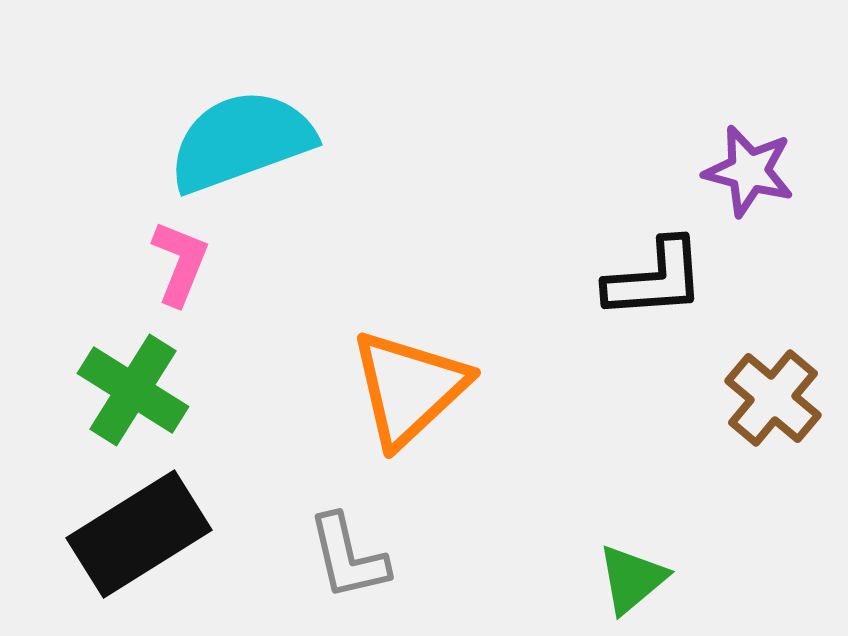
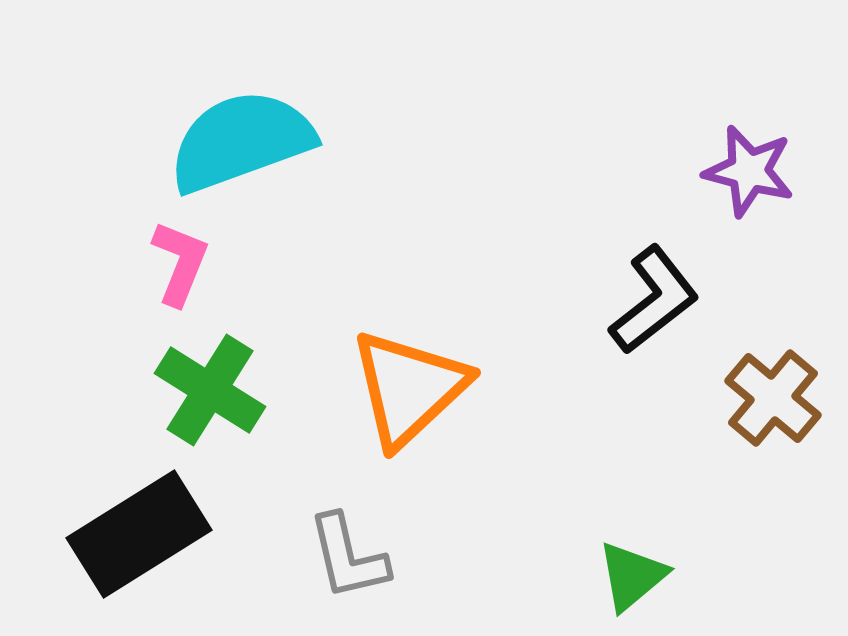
black L-shape: moved 1 px left, 21 px down; rotated 34 degrees counterclockwise
green cross: moved 77 px right
green triangle: moved 3 px up
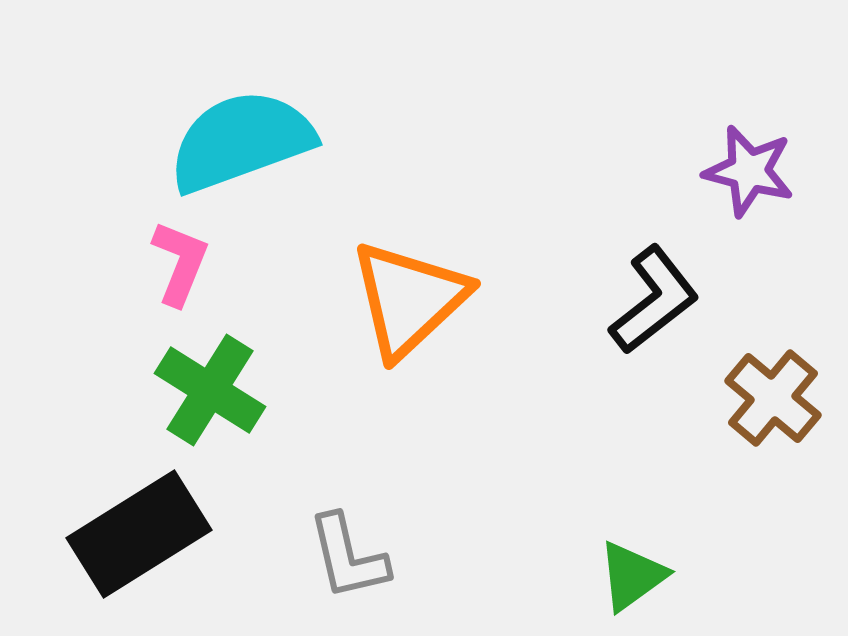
orange triangle: moved 89 px up
green triangle: rotated 4 degrees clockwise
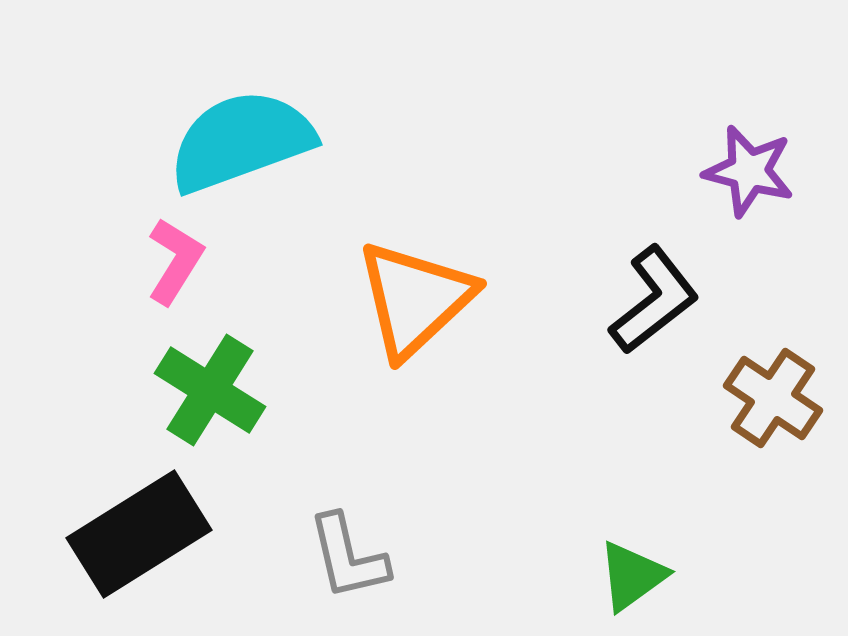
pink L-shape: moved 5 px left, 2 px up; rotated 10 degrees clockwise
orange triangle: moved 6 px right
brown cross: rotated 6 degrees counterclockwise
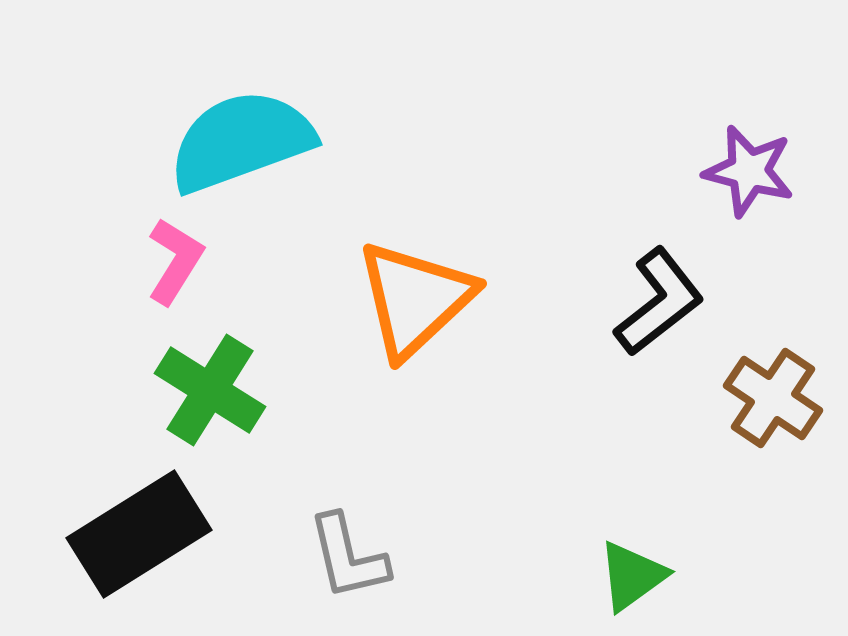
black L-shape: moved 5 px right, 2 px down
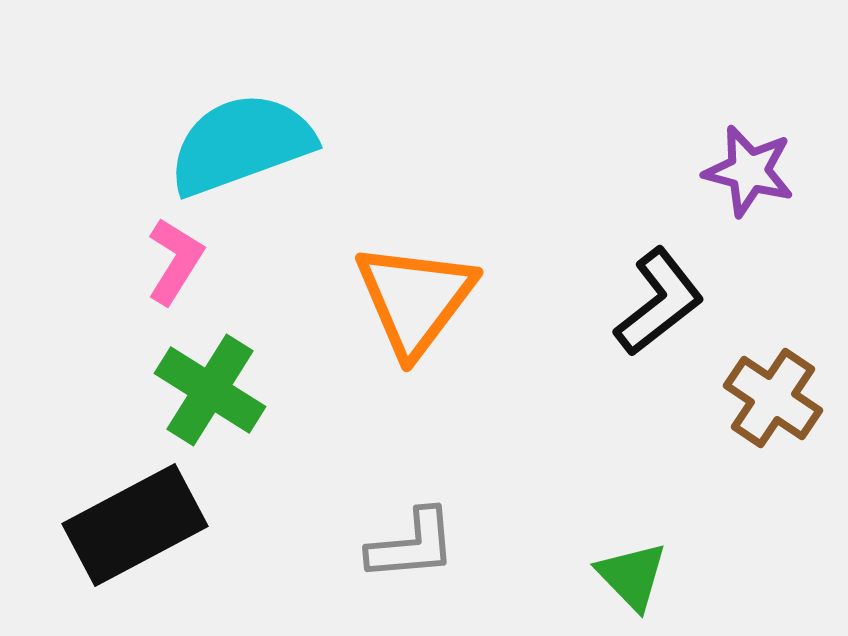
cyan semicircle: moved 3 px down
orange triangle: rotated 10 degrees counterclockwise
black rectangle: moved 4 px left, 9 px up; rotated 4 degrees clockwise
gray L-shape: moved 64 px right, 12 px up; rotated 82 degrees counterclockwise
green triangle: rotated 38 degrees counterclockwise
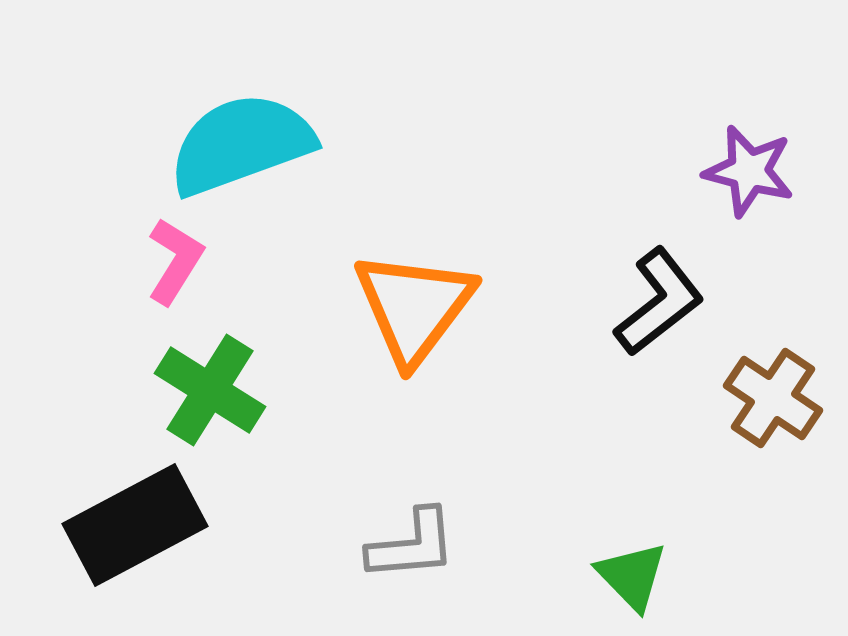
orange triangle: moved 1 px left, 8 px down
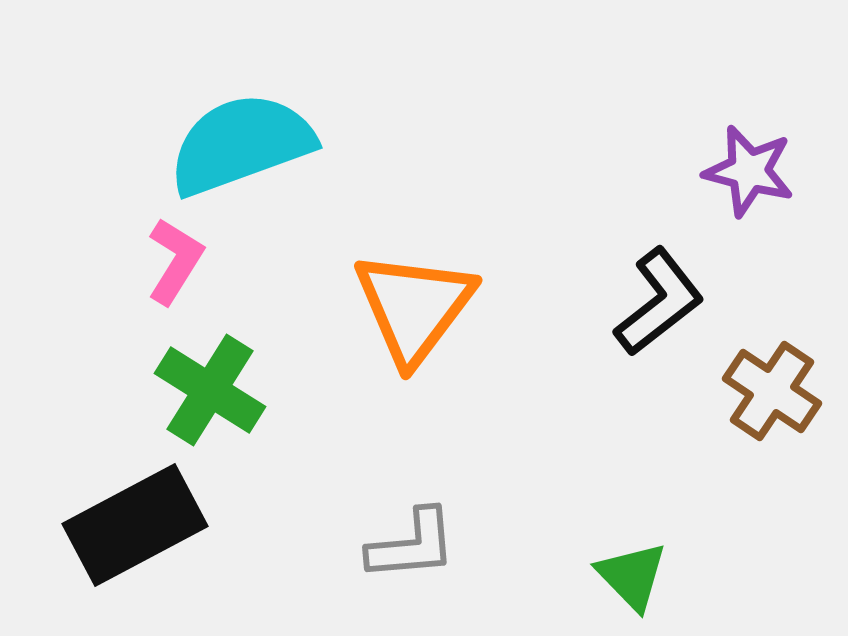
brown cross: moved 1 px left, 7 px up
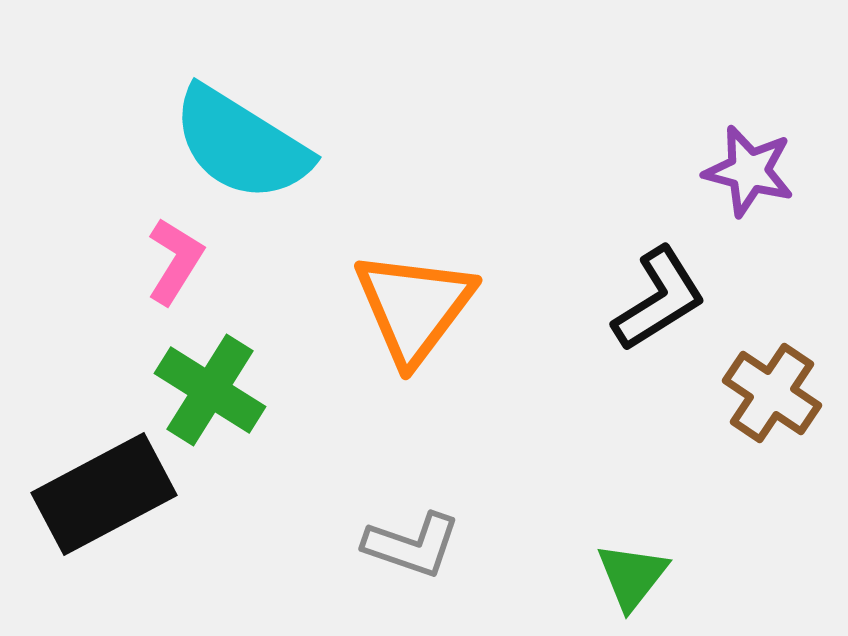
cyan semicircle: rotated 128 degrees counterclockwise
black L-shape: moved 3 px up; rotated 6 degrees clockwise
brown cross: moved 2 px down
black rectangle: moved 31 px left, 31 px up
gray L-shape: rotated 24 degrees clockwise
green triangle: rotated 22 degrees clockwise
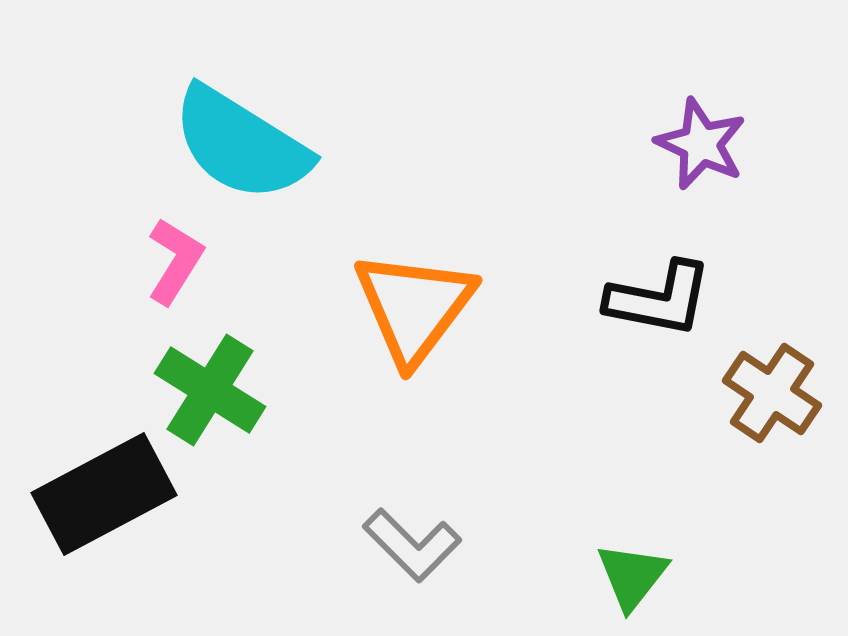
purple star: moved 48 px left, 27 px up; rotated 10 degrees clockwise
black L-shape: rotated 43 degrees clockwise
gray L-shape: rotated 26 degrees clockwise
